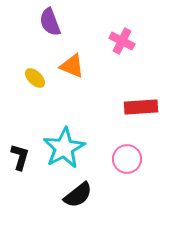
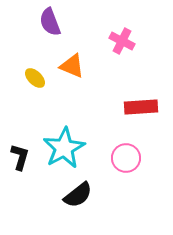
pink circle: moved 1 px left, 1 px up
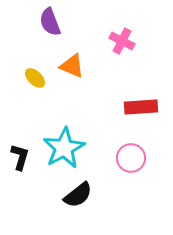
pink circle: moved 5 px right
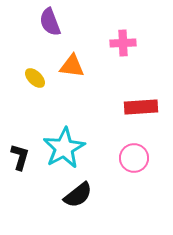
pink cross: moved 1 px right, 2 px down; rotated 30 degrees counterclockwise
orange triangle: rotated 16 degrees counterclockwise
pink circle: moved 3 px right
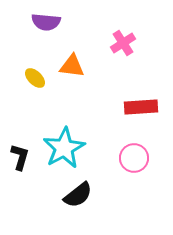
purple semicircle: moved 4 px left; rotated 64 degrees counterclockwise
pink cross: rotated 30 degrees counterclockwise
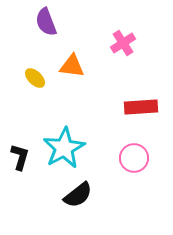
purple semicircle: rotated 64 degrees clockwise
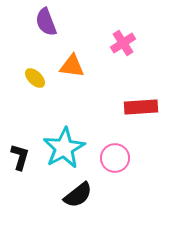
pink circle: moved 19 px left
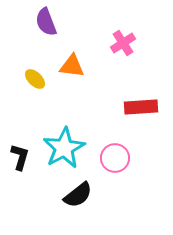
yellow ellipse: moved 1 px down
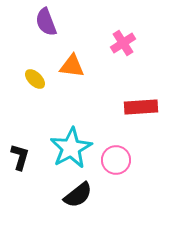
cyan star: moved 7 px right
pink circle: moved 1 px right, 2 px down
